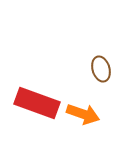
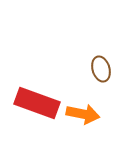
orange arrow: rotated 8 degrees counterclockwise
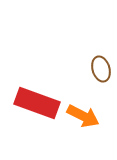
orange arrow: moved 2 px down; rotated 16 degrees clockwise
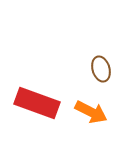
orange arrow: moved 8 px right, 4 px up
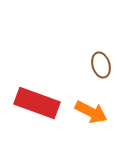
brown ellipse: moved 4 px up
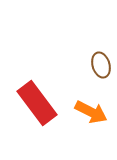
red rectangle: rotated 33 degrees clockwise
